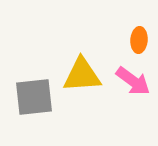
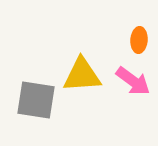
gray square: moved 2 px right, 3 px down; rotated 15 degrees clockwise
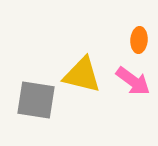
yellow triangle: rotated 18 degrees clockwise
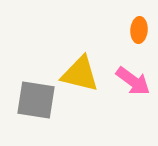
orange ellipse: moved 10 px up
yellow triangle: moved 2 px left, 1 px up
